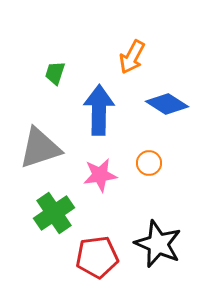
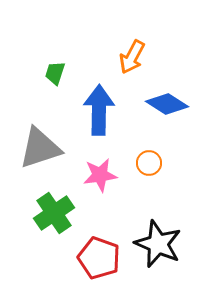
red pentagon: moved 2 px right, 1 px down; rotated 27 degrees clockwise
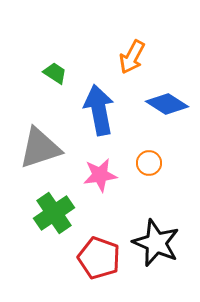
green trapezoid: rotated 105 degrees clockwise
blue arrow: rotated 12 degrees counterclockwise
black star: moved 2 px left, 1 px up
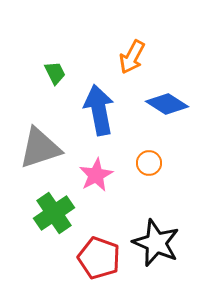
green trapezoid: rotated 30 degrees clockwise
pink star: moved 4 px left; rotated 20 degrees counterclockwise
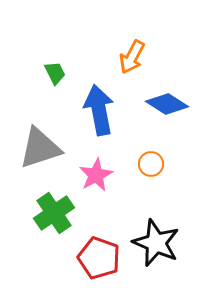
orange circle: moved 2 px right, 1 px down
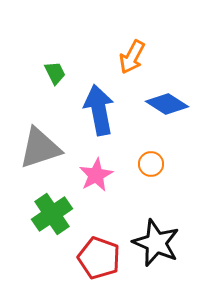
green cross: moved 2 px left, 1 px down
